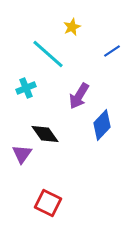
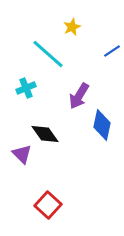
blue diamond: rotated 32 degrees counterclockwise
purple triangle: rotated 20 degrees counterclockwise
red square: moved 2 px down; rotated 16 degrees clockwise
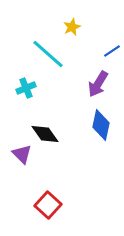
purple arrow: moved 19 px right, 12 px up
blue diamond: moved 1 px left
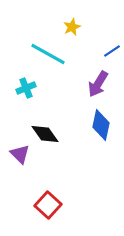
cyan line: rotated 12 degrees counterclockwise
purple triangle: moved 2 px left
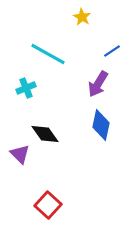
yellow star: moved 10 px right, 10 px up; rotated 18 degrees counterclockwise
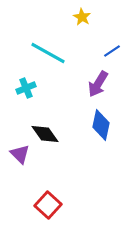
cyan line: moved 1 px up
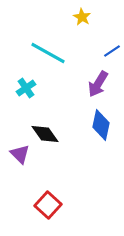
cyan cross: rotated 12 degrees counterclockwise
